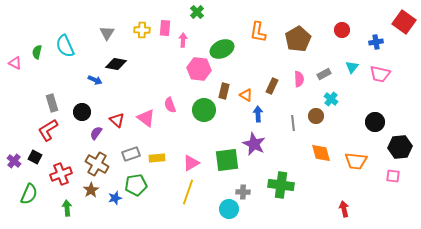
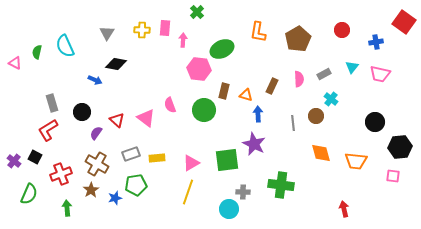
orange triangle at (246, 95): rotated 16 degrees counterclockwise
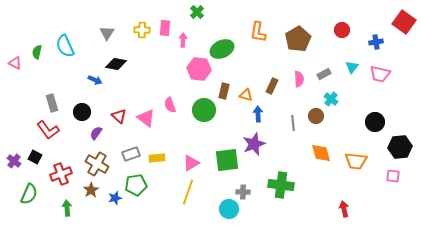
red triangle at (117, 120): moved 2 px right, 4 px up
red L-shape at (48, 130): rotated 95 degrees counterclockwise
purple star at (254, 144): rotated 25 degrees clockwise
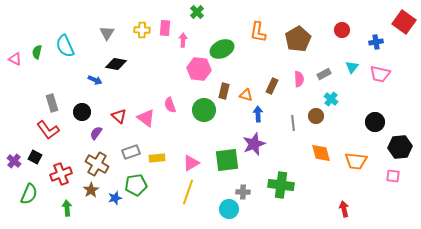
pink triangle at (15, 63): moved 4 px up
gray rectangle at (131, 154): moved 2 px up
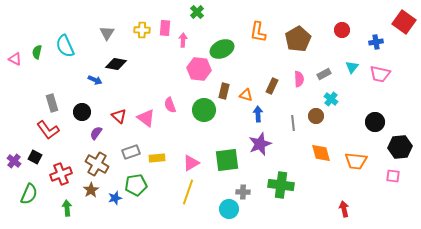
purple star at (254, 144): moved 6 px right
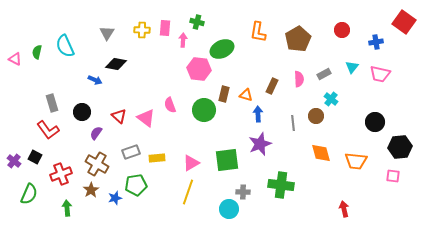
green cross at (197, 12): moved 10 px down; rotated 32 degrees counterclockwise
brown rectangle at (224, 91): moved 3 px down
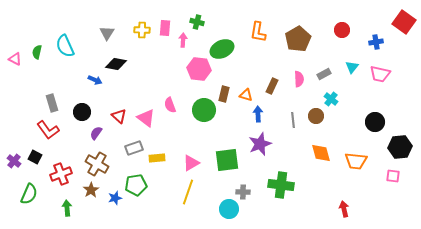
gray line at (293, 123): moved 3 px up
gray rectangle at (131, 152): moved 3 px right, 4 px up
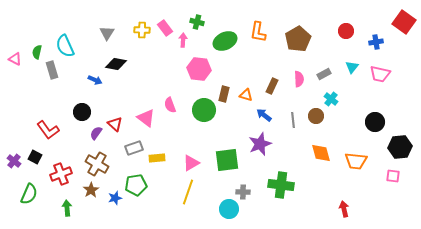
pink rectangle at (165, 28): rotated 42 degrees counterclockwise
red circle at (342, 30): moved 4 px right, 1 px down
green ellipse at (222, 49): moved 3 px right, 8 px up
gray rectangle at (52, 103): moved 33 px up
blue arrow at (258, 114): moved 6 px right, 1 px down; rotated 49 degrees counterclockwise
red triangle at (119, 116): moved 4 px left, 8 px down
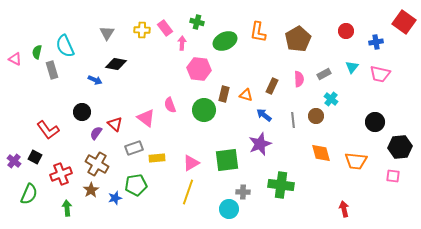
pink arrow at (183, 40): moved 1 px left, 3 px down
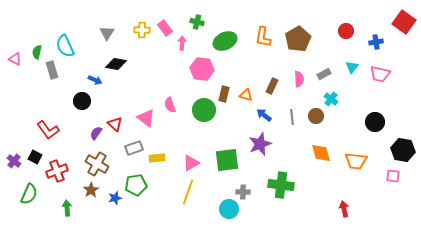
orange L-shape at (258, 32): moved 5 px right, 5 px down
pink hexagon at (199, 69): moved 3 px right
black circle at (82, 112): moved 11 px up
gray line at (293, 120): moved 1 px left, 3 px up
black hexagon at (400, 147): moved 3 px right, 3 px down; rotated 15 degrees clockwise
red cross at (61, 174): moved 4 px left, 3 px up
